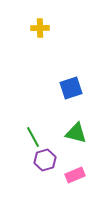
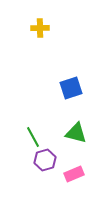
pink rectangle: moved 1 px left, 1 px up
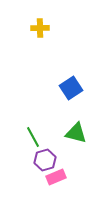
blue square: rotated 15 degrees counterclockwise
pink rectangle: moved 18 px left, 3 px down
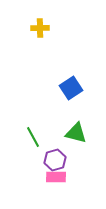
purple hexagon: moved 10 px right
pink rectangle: rotated 24 degrees clockwise
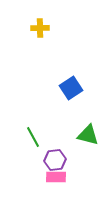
green triangle: moved 12 px right, 2 px down
purple hexagon: rotated 10 degrees clockwise
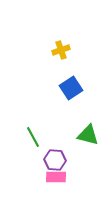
yellow cross: moved 21 px right, 22 px down; rotated 18 degrees counterclockwise
purple hexagon: rotated 10 degrees clockwise
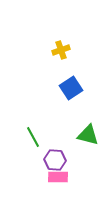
pink rectangle: moved 2 px right
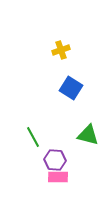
blue square: rotated 25 degrees counterclockwise
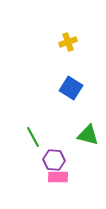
yellow cross: moved 7 px right, 8 px up
purple hexagon: moved 1 px left
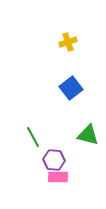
blue square: rotated 20 degrees clockwise
